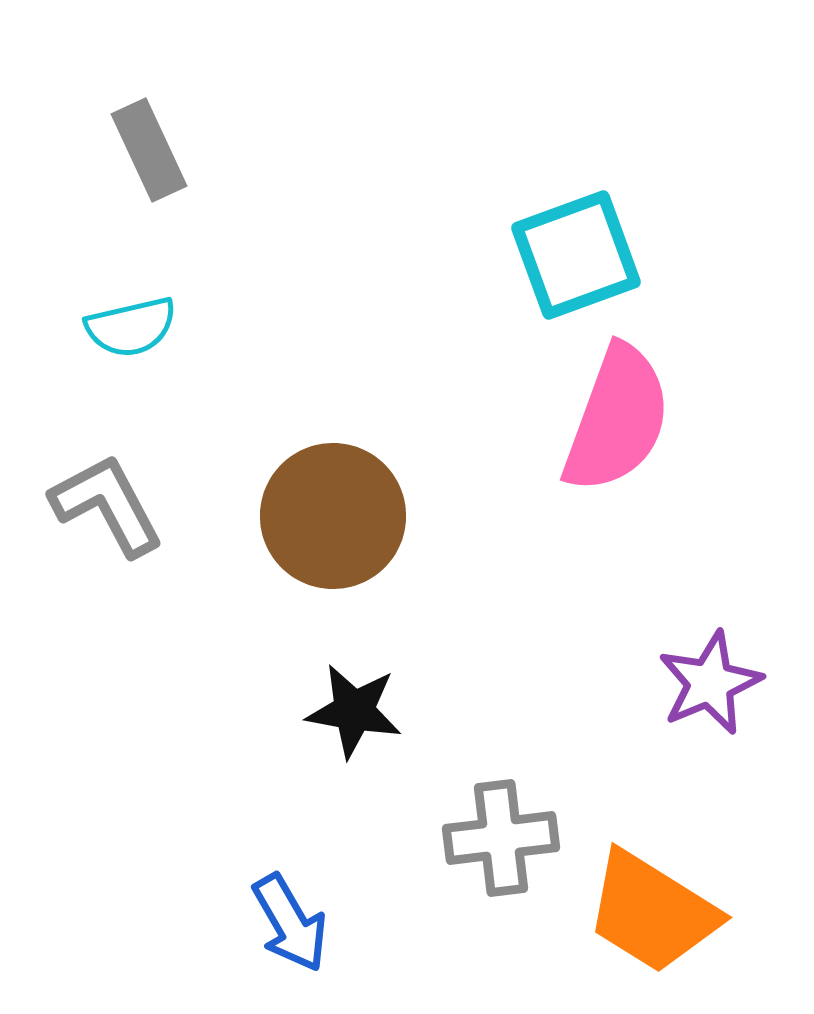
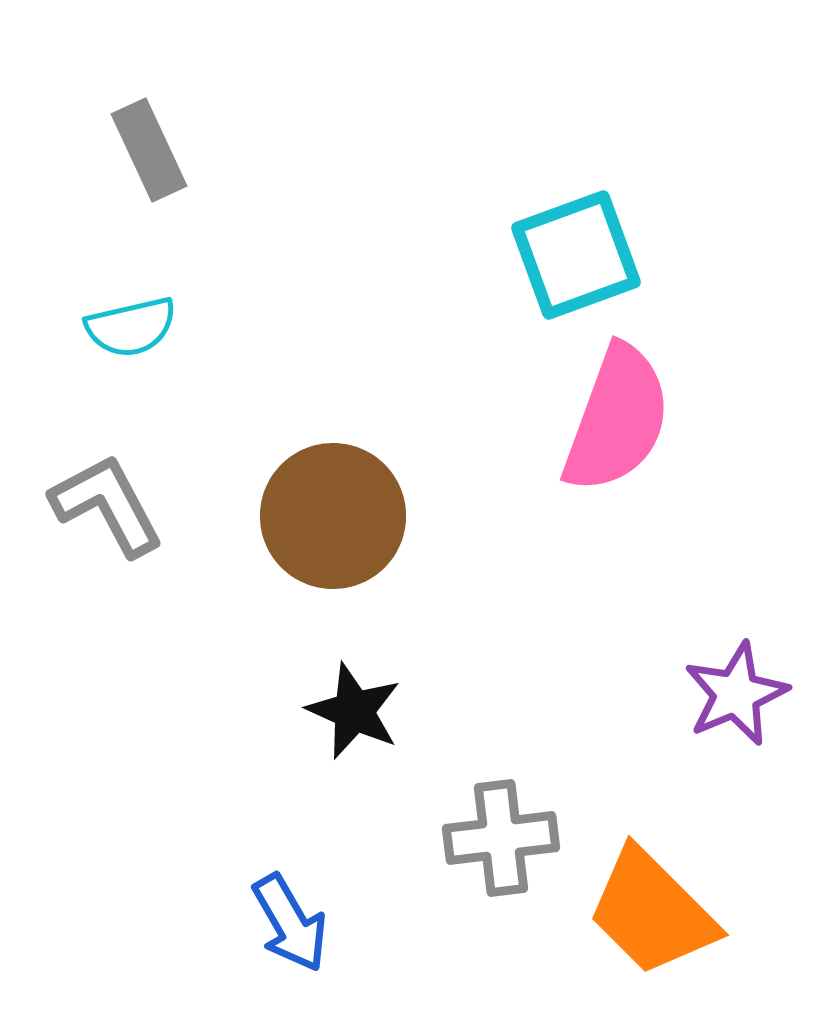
purple star: moved 26 px right, 11 px down
black star: rotated 14 degrees clockwise
orange trapezoid: rotated 13 degrees clockwise
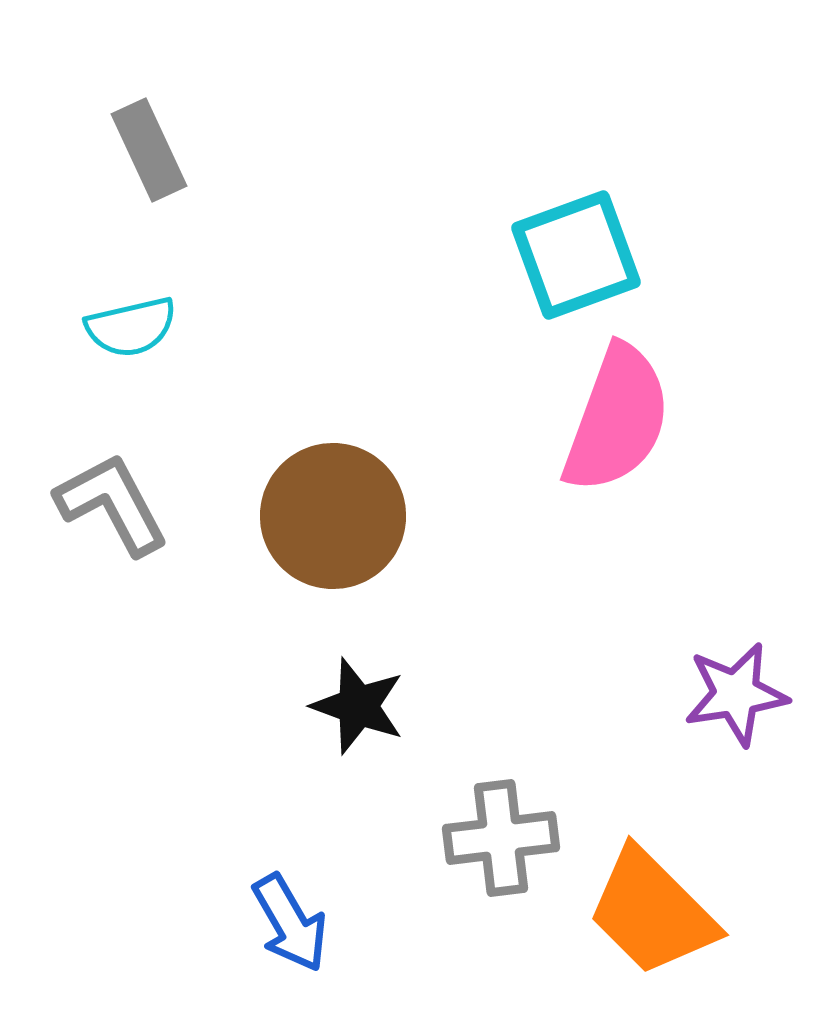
gray L-shape: moved 5 px right, 1 px up
purple star: rotated 14 degrees clockwise
black star: moved 4 px right, 5 px up; rotated 4 degrees counterclockwise
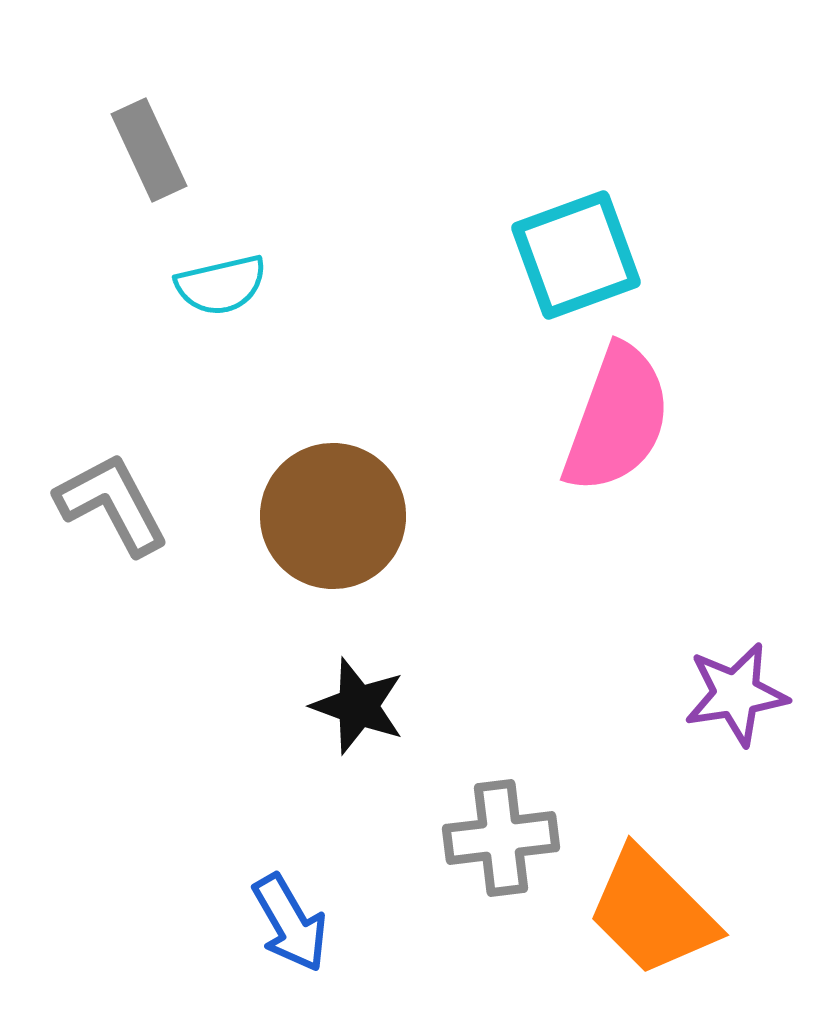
cyan semicircle: moved 90 px right, 42 px up
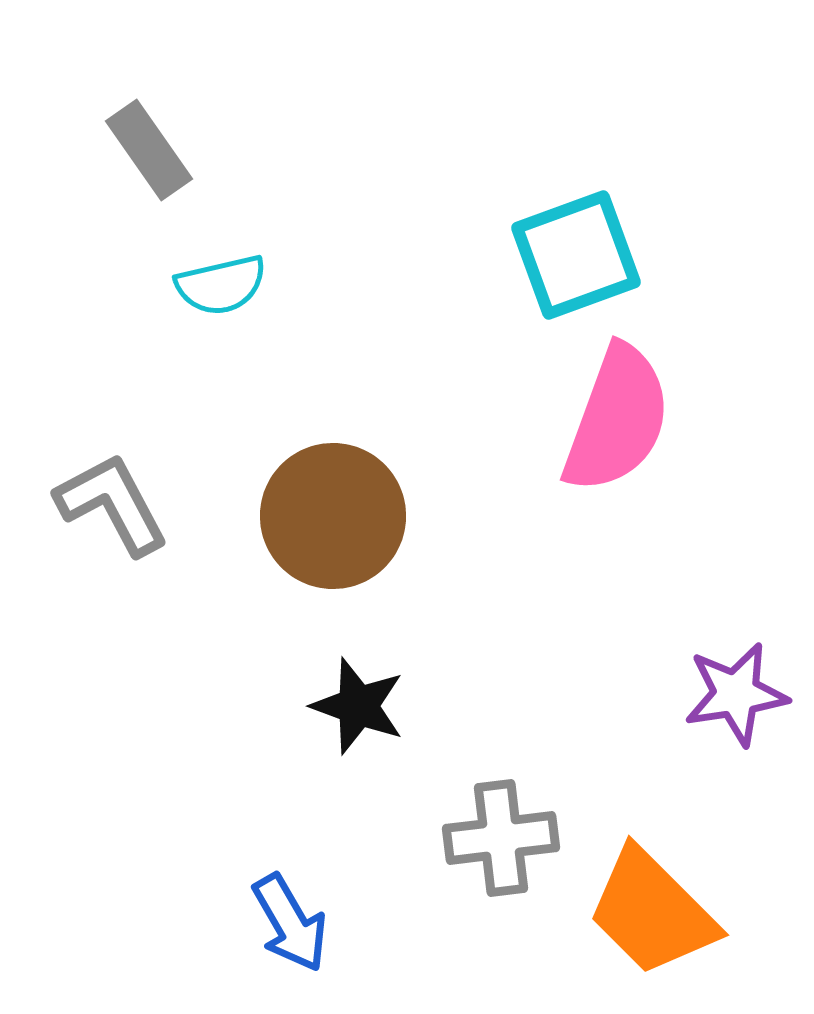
gray rectangle: rotated 10 degrees counterclockwise
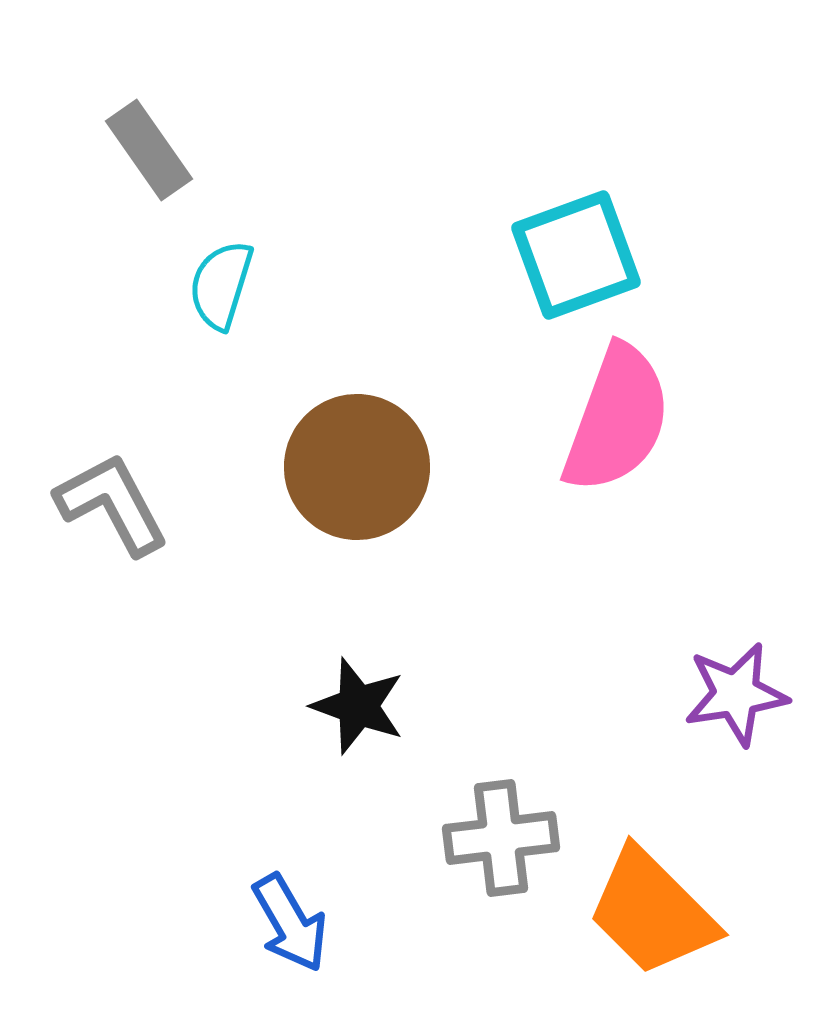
cyan semicircle: rotated 120 degrees clockwise
brown circle: moved 24 px right, 49 px up
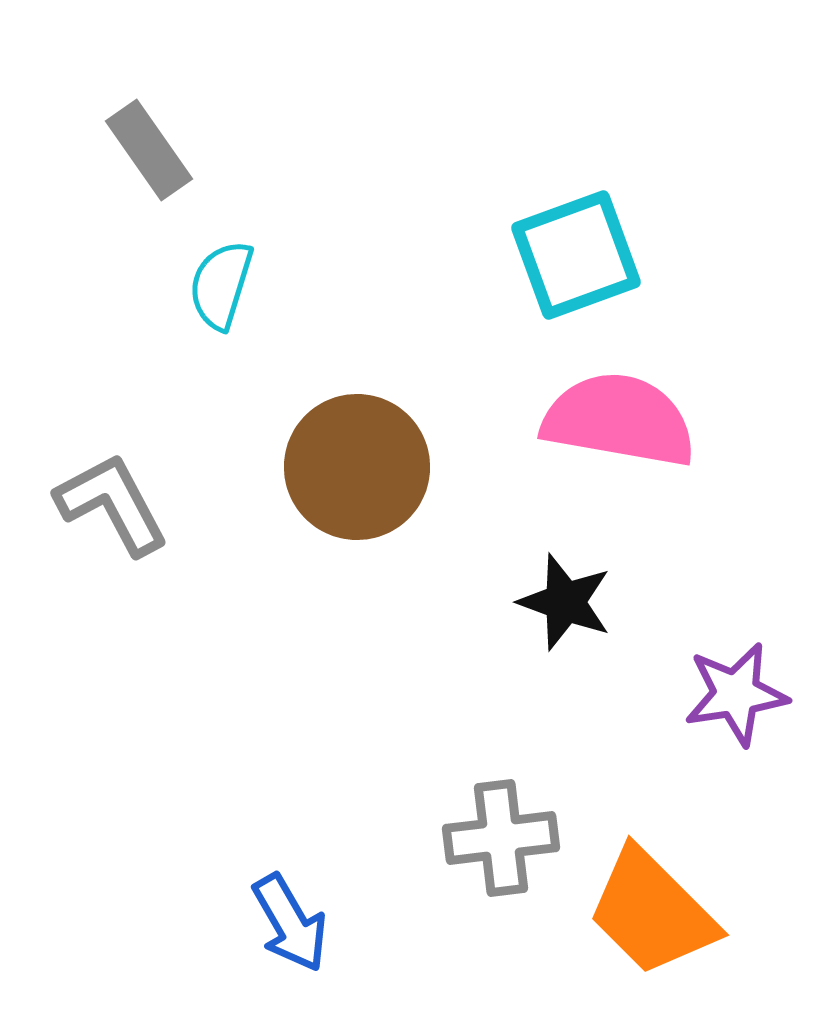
pink semicircle: moved 2 px right, 1 px down; rotated 100 degrees counterclockwise
black star: moved 207 px right, 104 px up
